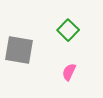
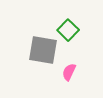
gray square: moved 24 px right
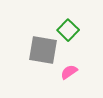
pink semicircle: rotated 30 degrees clockwise
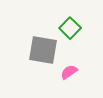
green square: moved 2 px right, 2 px up
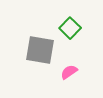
gray square: moved 3 px left
